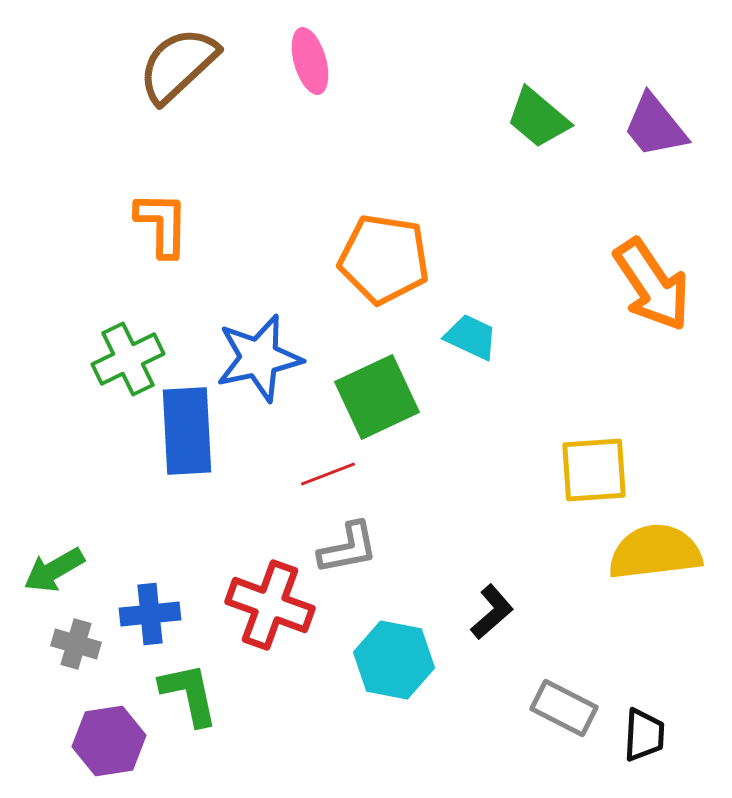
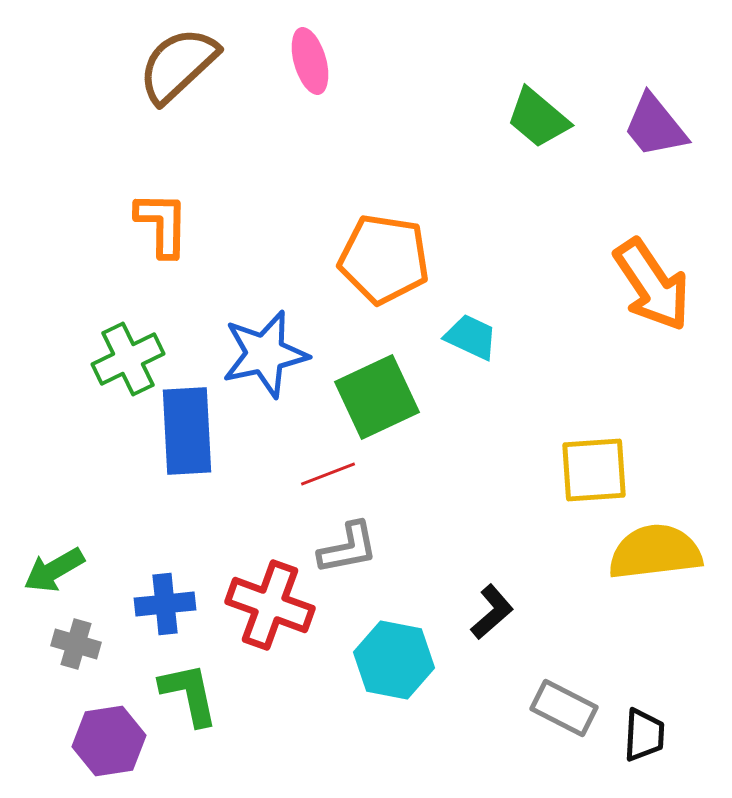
blue star: moved 6 px right, 4 px up
blue cross: moved 15 px right, 10 px up
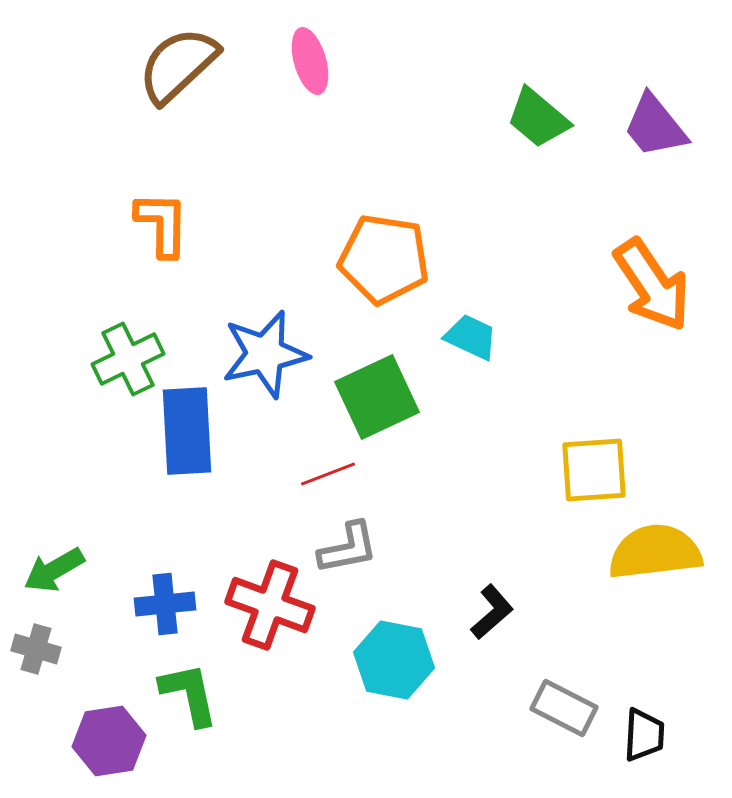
gray cross: moved 40 px left, 5 px down
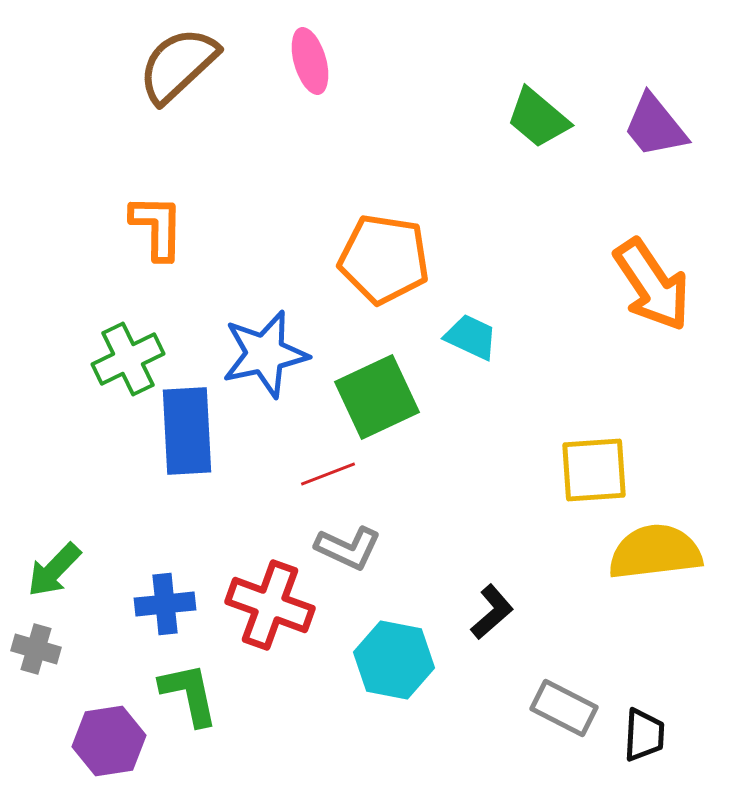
orange L-shape: moved 5 px left, 3 px down
gray L-shape: rotated 36 degrees clockwise
green arrow: rotated 16 degrees counterclockwise
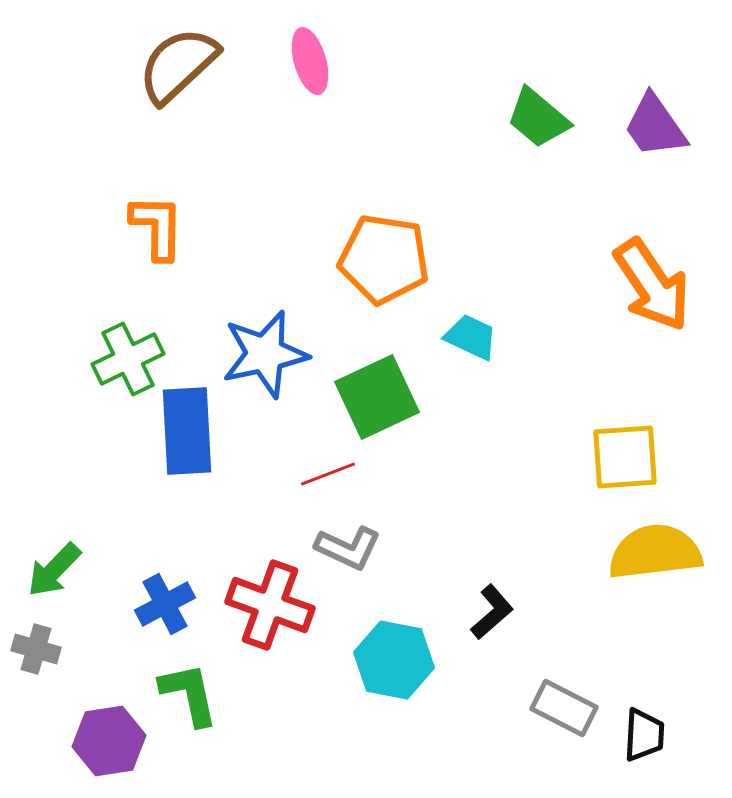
purple trapezoid: rotated 4 degrees clockwise
yellow square: moved 31 px right, 13 px up
blue cross: rotated 22 degrees counterclockwise
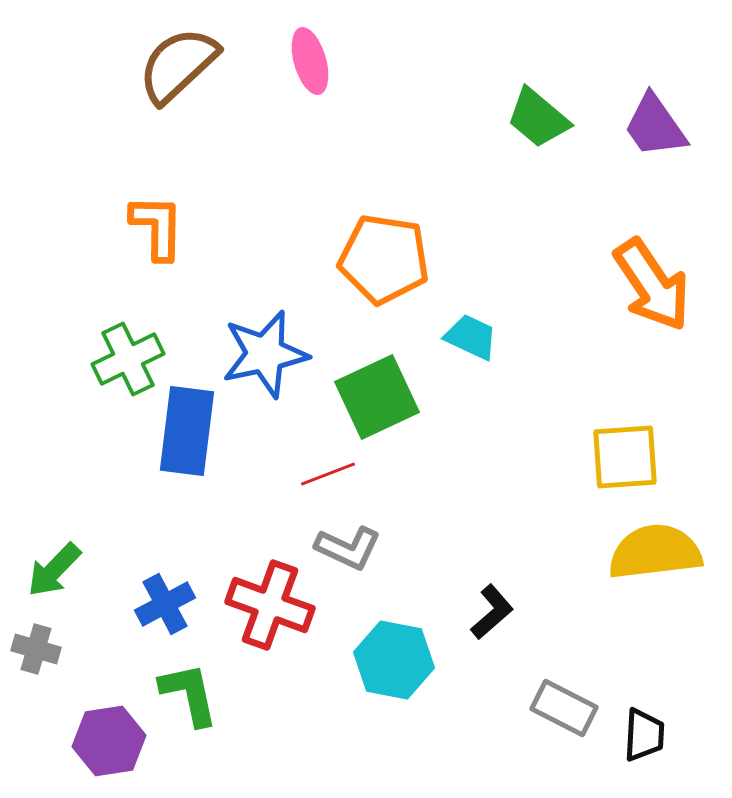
blue rectangle: rotated 10 degrees clockwise
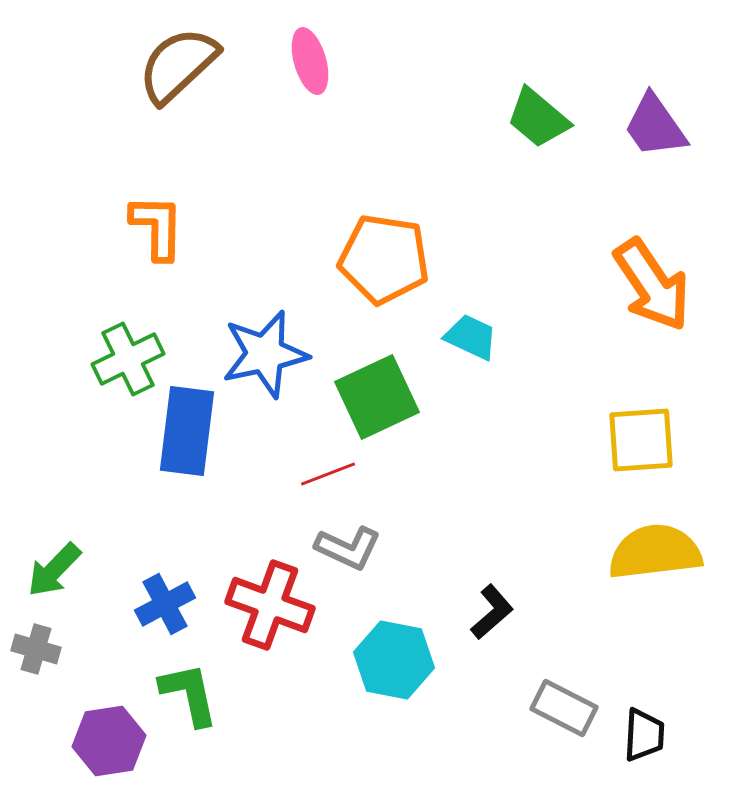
yellow square: moved 16 px right, 17 px up
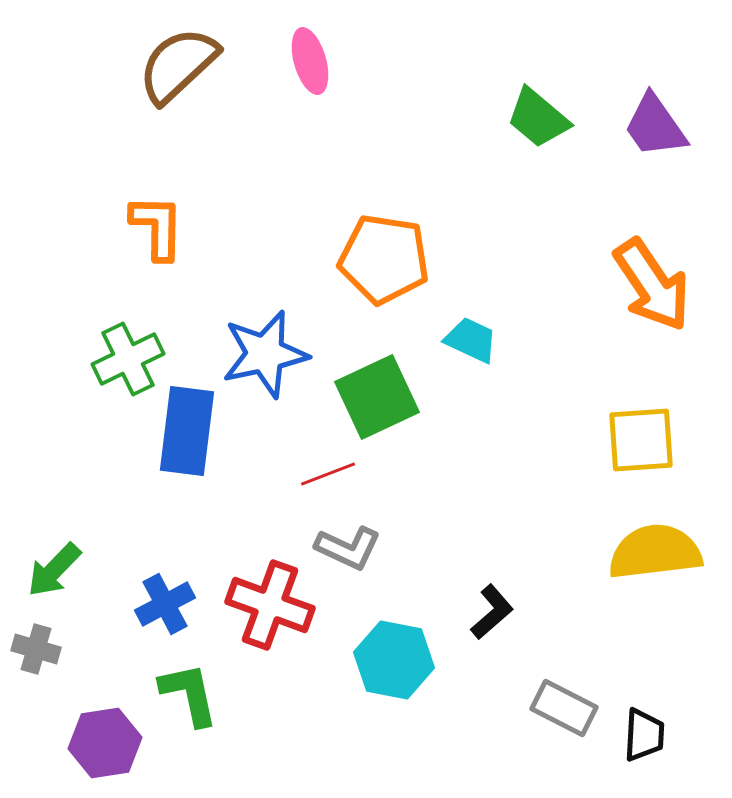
cyan trapezoid: moved 3 px down
purple hexagon: moved 4 px left, 2 px down
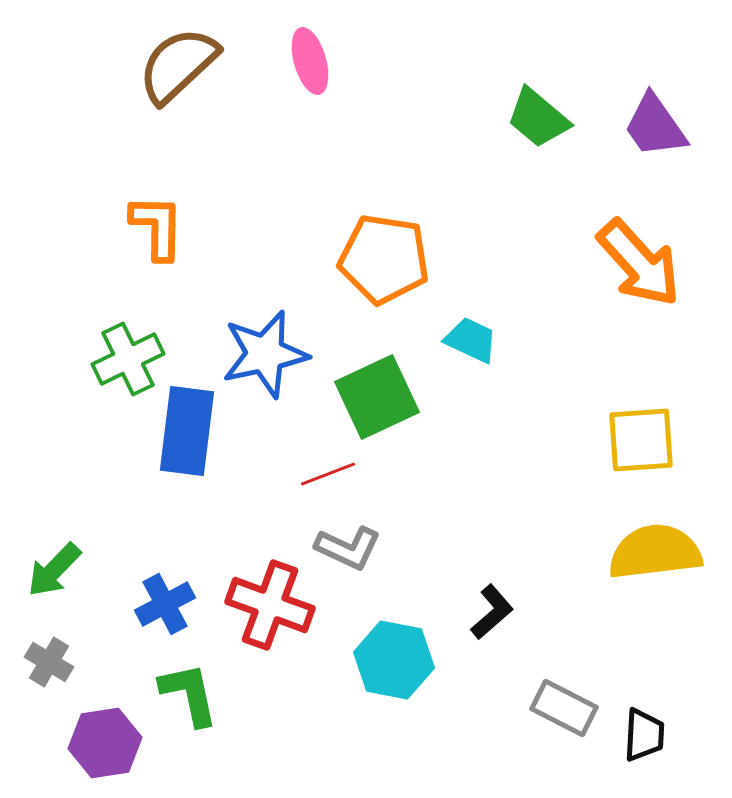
orange arrow: moved 13 px left, 22 px up; rotated 8 degrees counterclockwise
gray cross: moved 13 px right, 13 px down; rotated 15 degrees clockwise
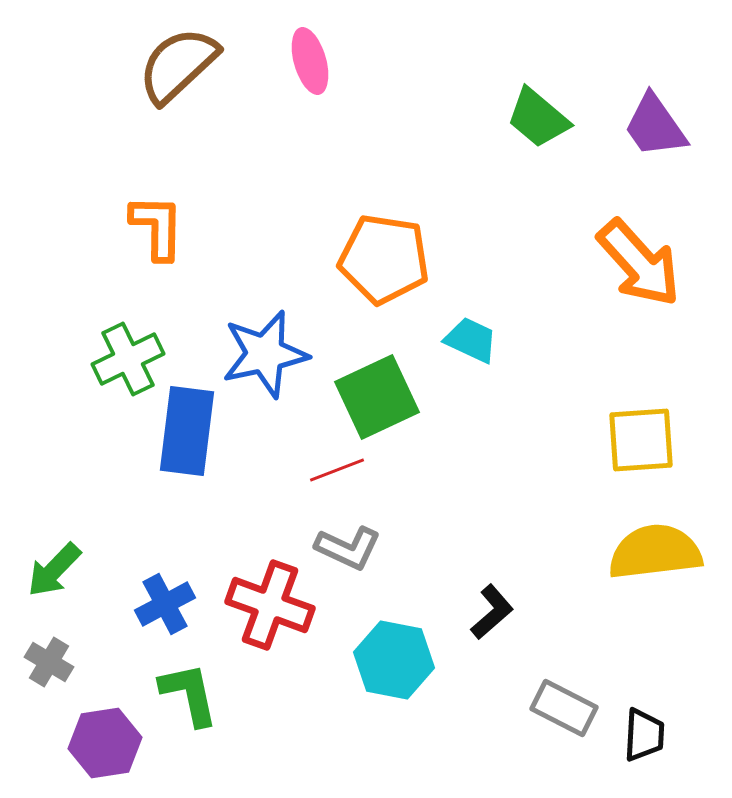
red line: moved 9 px right, 4 px up
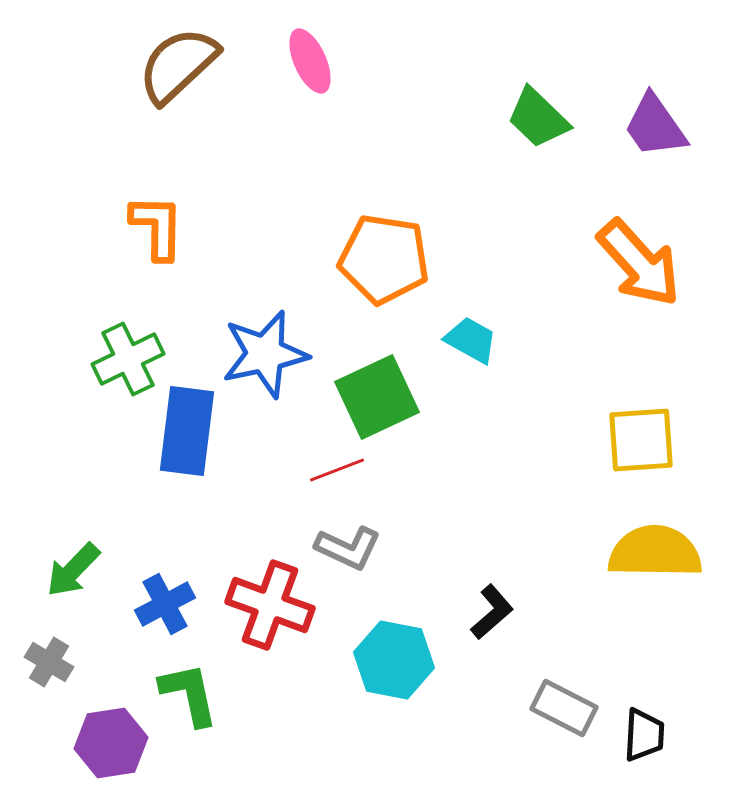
pink ellipse: rotated 8 degrees counterclockwise
green trapezoid: rotated 4 degrees clockwise
cyan trapezoid: rotated 4 degrees clockwise
yellow semicircle: rotated 8 degrees clockwise
green arrow: moved 19 px right
purple hexagon: moved 6 px right
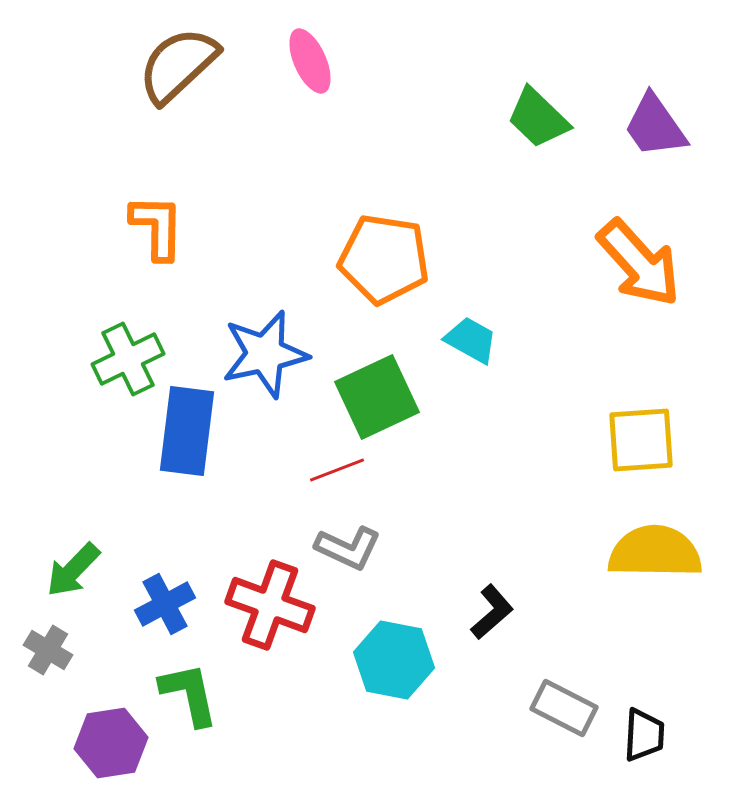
gray cross: moved 1 px left, 12 px up
